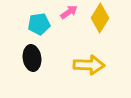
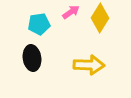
pink arrow: moved 2 px right
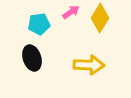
black ellipse: rotated 10 degrees counterclockwise
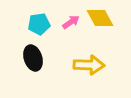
pink arrow: moved 10 px down
yellow diamond: rotated 60 degrees counterclockwise
black ellipse: moved 1 px right
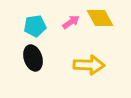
cyan pentagon: moved 4 px left, 2 px down
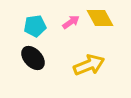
black ellipse: rotated 25 degrees counterclockwise
yellow arrow: rotated 24 degrees counterclockwise
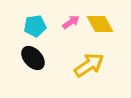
yellow diamond: moved 6 px down
yellow arrow: rotated 12 degrees counterclockwise
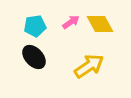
black ellipse: moved 1 px right, 1 px up
yellow arrow: moved 1 px down
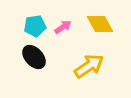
pink arrow: moved 8 px left, 5 px down
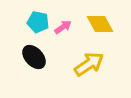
cyan pentagon: moved 3 px right, 4 px up; rotated 20 degrees clockwise
yellow arrow: moved 2 px up
